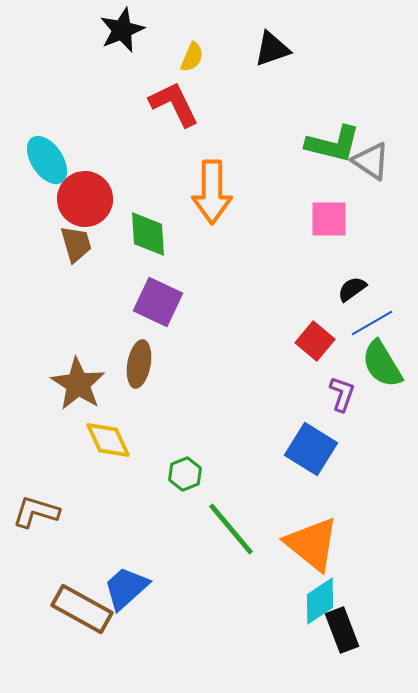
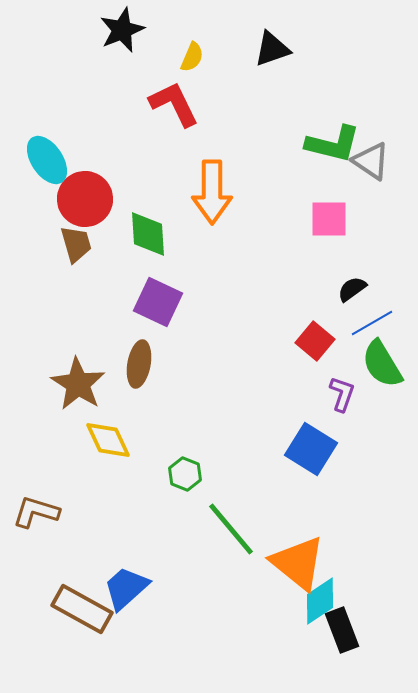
green hexagon: rotated 16 degrees counterclockwise
orange triangle: moved 14 px left, 19 px down
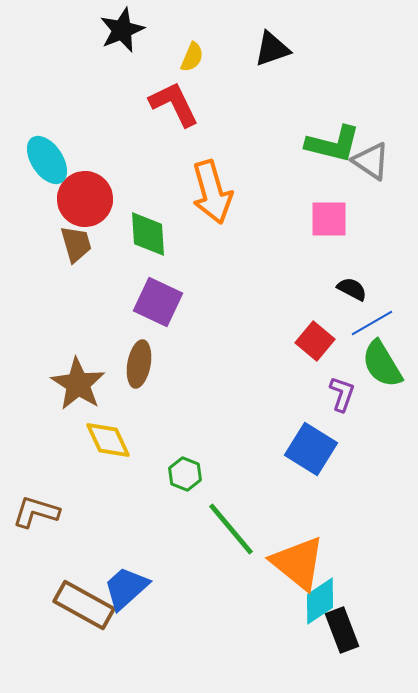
orange arrow: rotated 16 degrees counterclockwise
black semicircle: rotated 64 degrees clockwise
brown rectangle: moved 2 px right, 4 px up
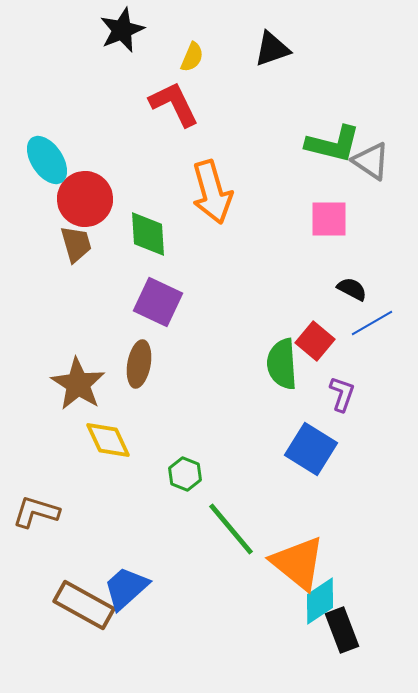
green semicircle: moved 100 px left; rotated 27 degrees clockwise
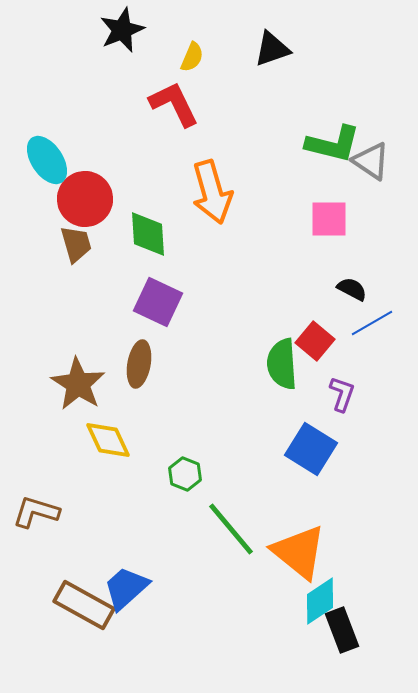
orange triangle: moved 1 px right, 11 px up
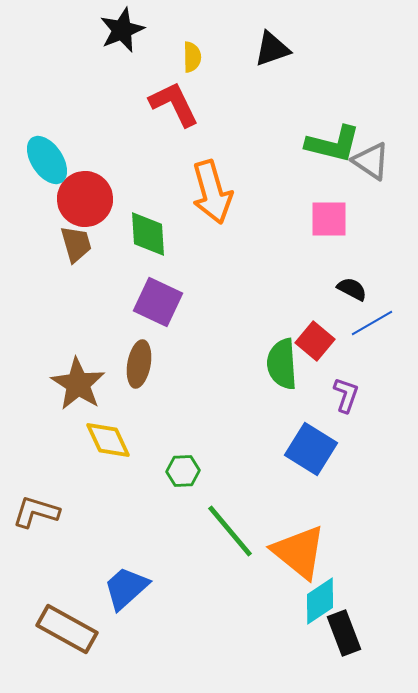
yellow semicircle: rotated 24 degrees counterclockwise
purple L-shape: moved 4 px right, 1 px down
green hexagon: moved 2 px left, 3 px up; rotated 24 degrees counterclockwise
green line: moved 1 px left, 2 px down
brown rectangle: moved 17 px left, 24 px down
black rectangle: moved 2 px right, 3 px down
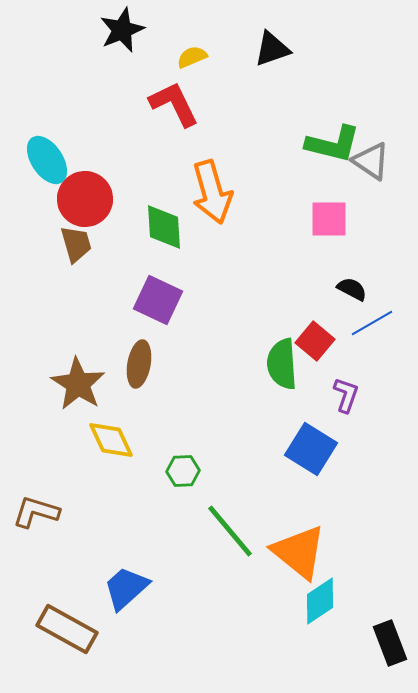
yellow semicircle: rotated 112 degrees counterclockwise
green diamond: moved 16 px right, 7 px up
purple square: moved 2 px up
yellow diamond: moved 3 px right
black rectangle: moved 46 px right, 10 px down
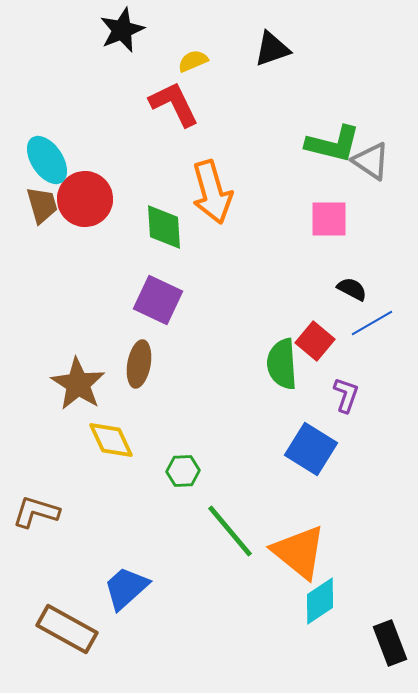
yellow semicircle: moved 1 px right, 4 px down
brown trapezoid: moved 34 px left, 39 px up
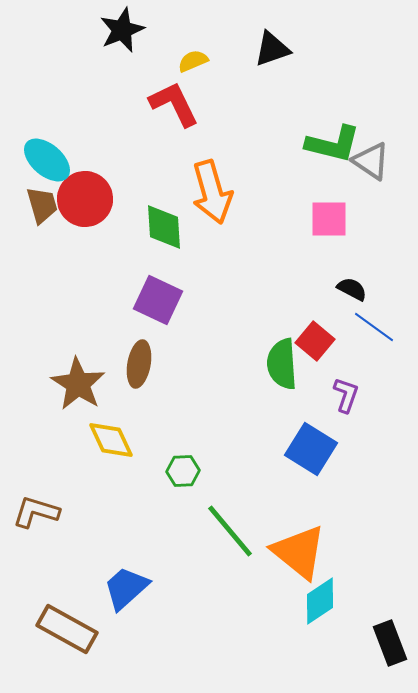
cyan ellipse: rotated 15 degrees counterclockwise
blue line: moved 2 px right, 4 px down; rotated 66 degrees clockwise
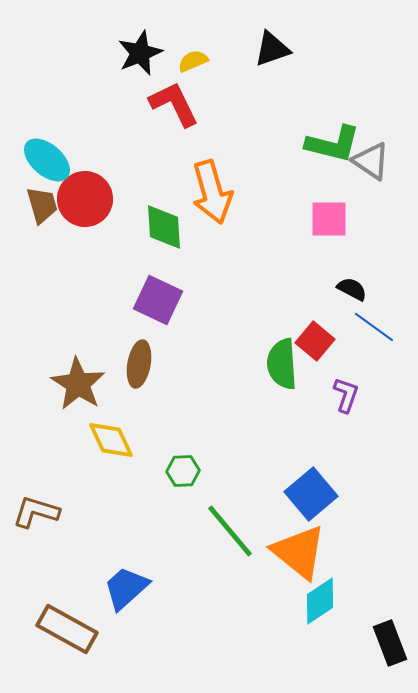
black star: moved 18 px right, 23 px down
blue square: moved 45 px down; rotated 18 degrees clockwise
